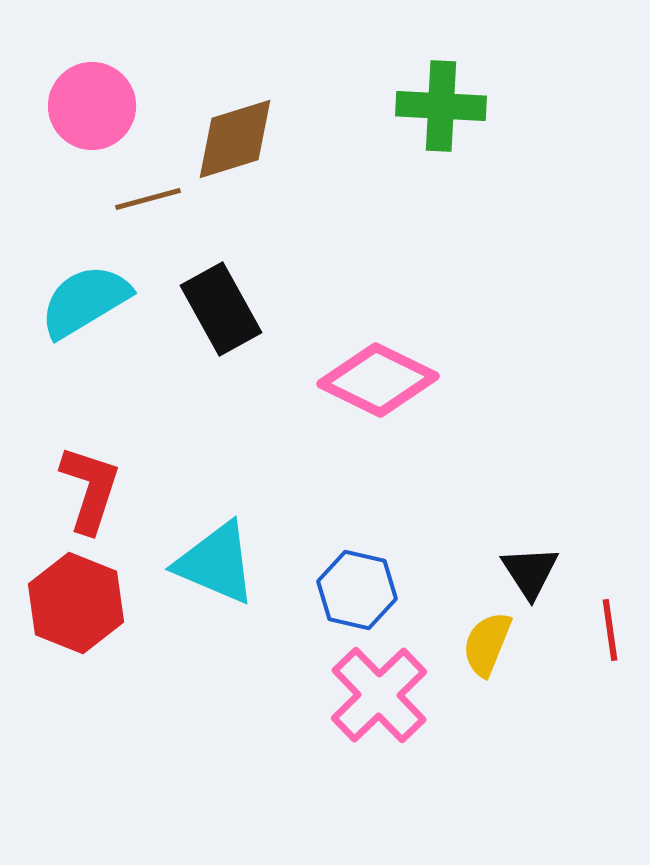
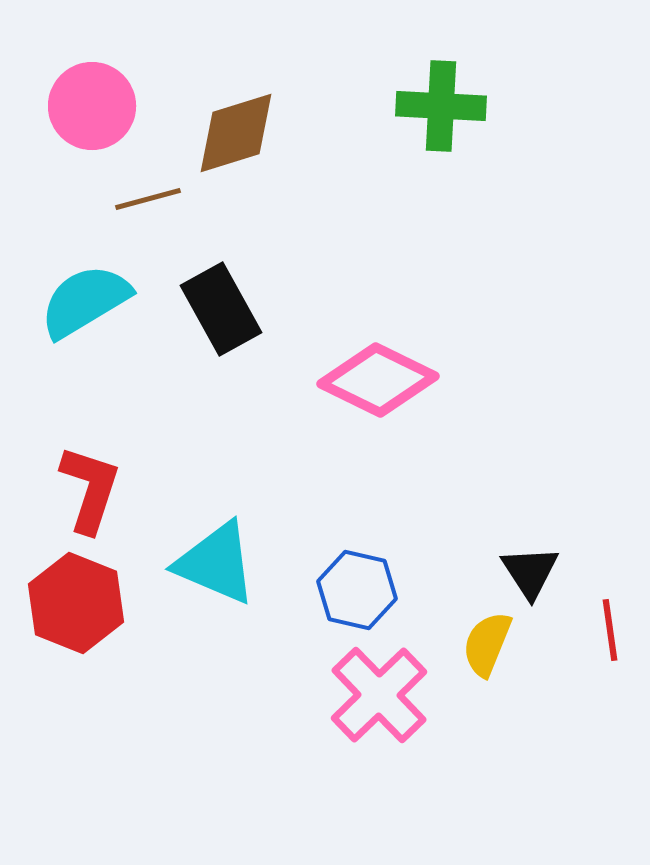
brown diamond: moved 1 px right, 6 px up
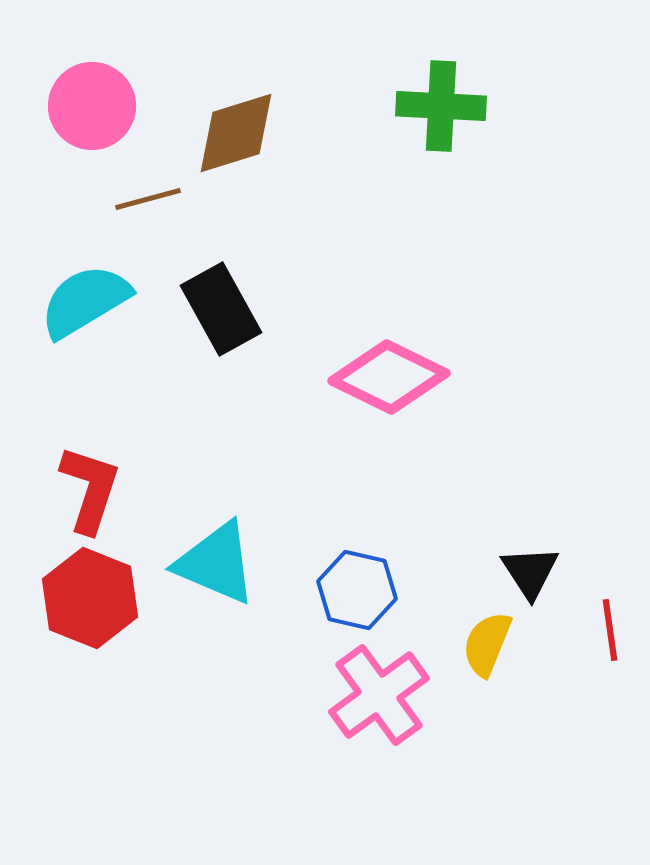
pink diamond: moved 11 px right, 3 px up
red hexagon: moved 14 px right, 5 px up
pink cross: rotated 8 degrees clockwise
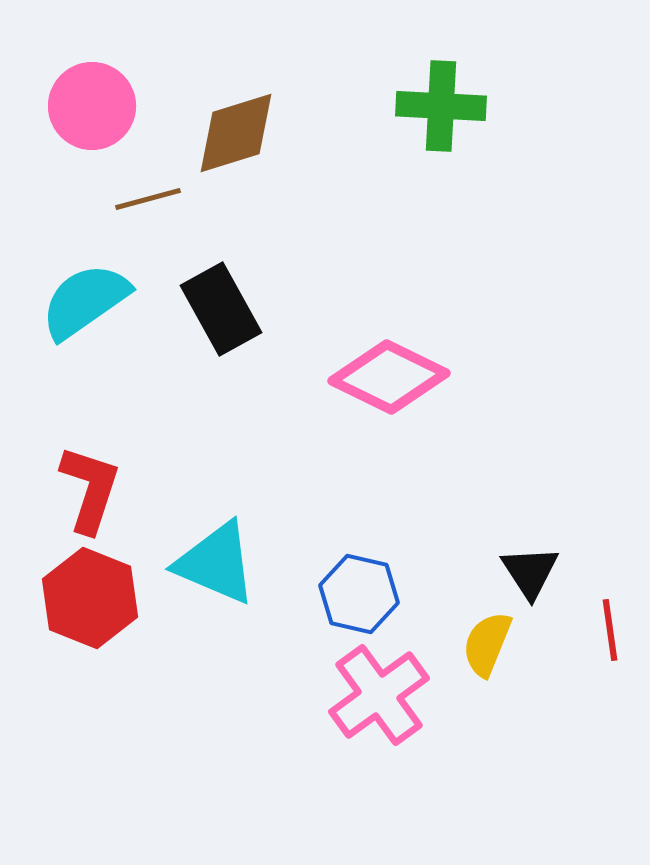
cyan semicircle: rotated 4 degrees counterclockwise
blue hexagon: moved 2 px right, 4 px down
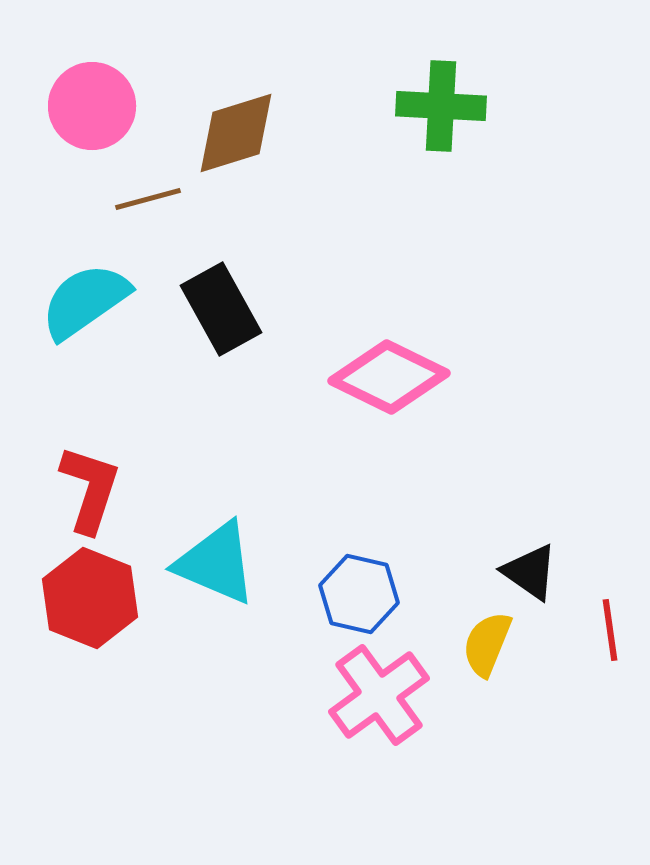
black triangle: rotated 22 degrees counterclockwise
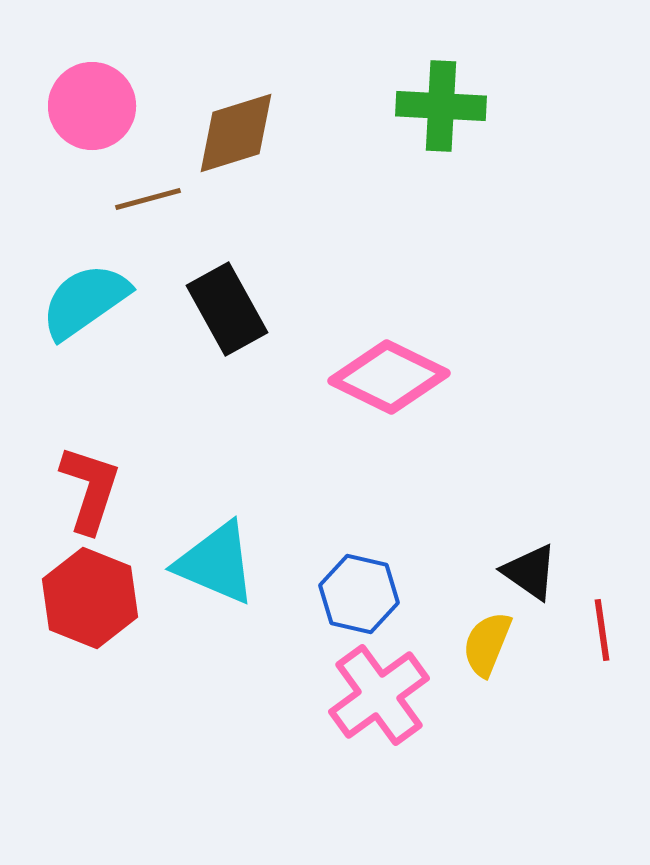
black rectangle: moved 6 px right
red line: moved 8 px left
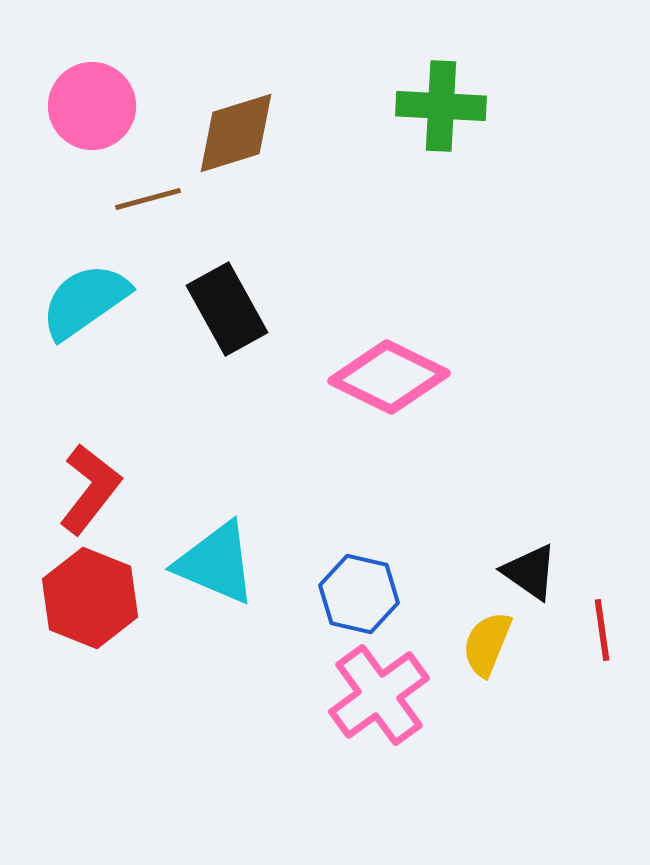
red L-shape: rotated 20 degrees clockwise
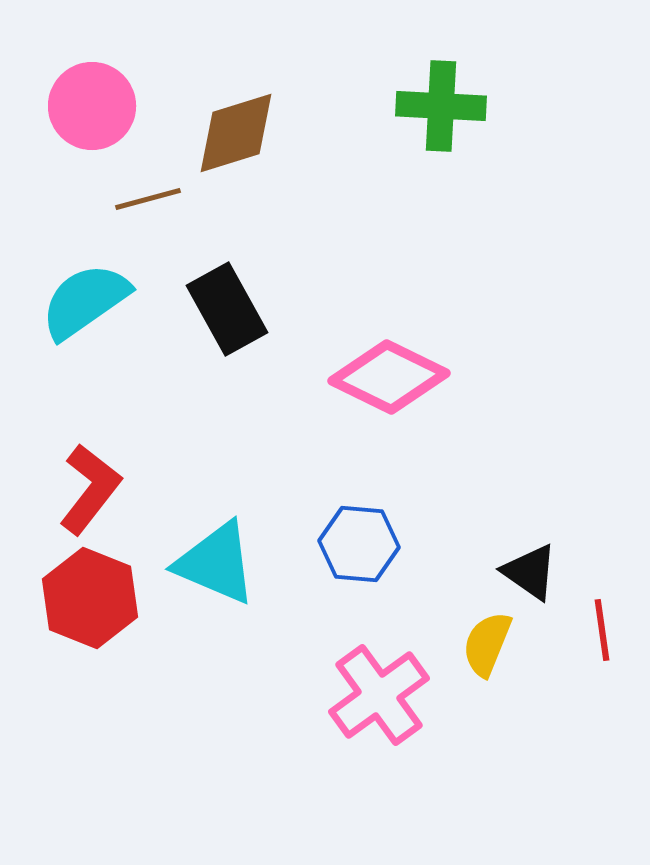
blue hexagon: moved 50 px up; rotated 8 degrees counterclockwise
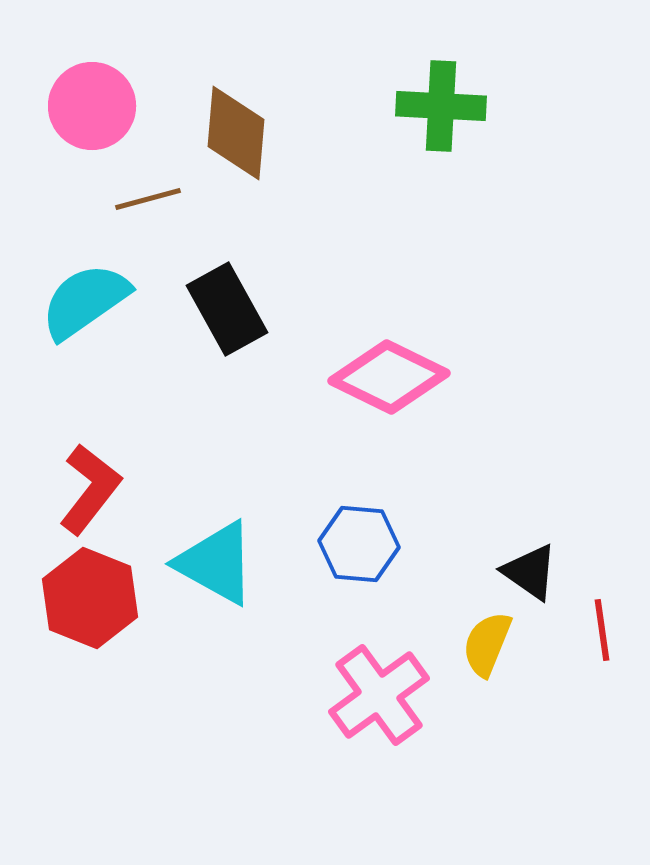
brown diamond: rotated 68 degrees counterclockwise
cyan triangle: rotated 6 degrees clockwise
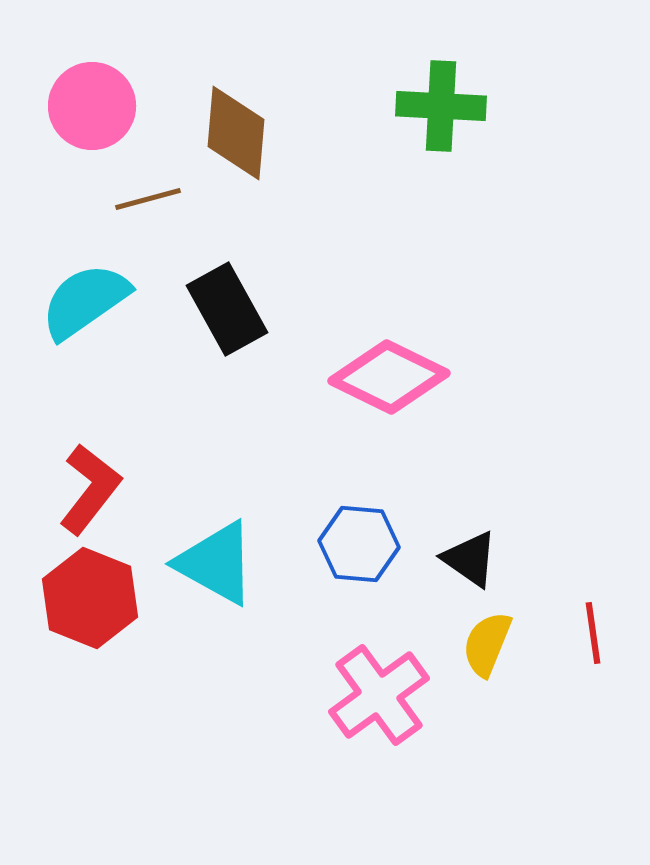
black triangle: moved 60 px left, 13 px up
red line: moved 9 px left, 3 px down
